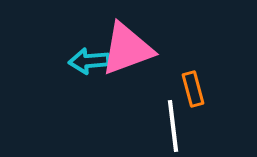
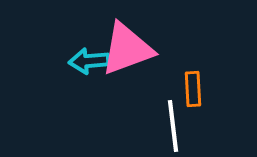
orange rectangle: rotated 12 degrees clockwise
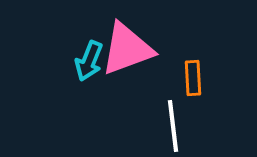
cyan arrow: rotated 63 degrees counterclockwise
orange rectangle: moved 11 px up
